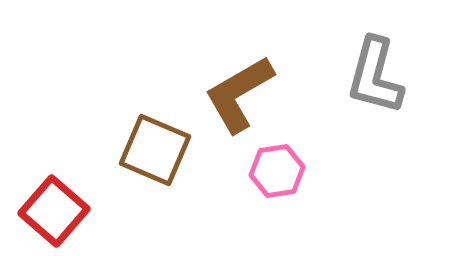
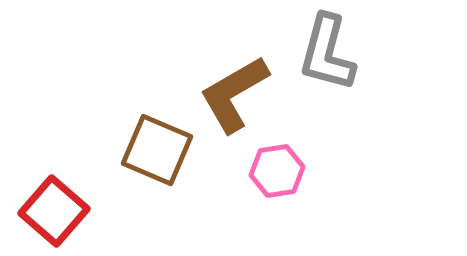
gray L-shape: moved 48 px left, 23 px up
brown L-shape: moved 5 px left
brown square: moved 2 px right
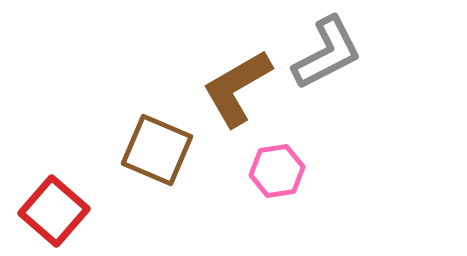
gray L-shape: rotated 132 degrees counterclockwise
brown L-shape: moved 3 px right, 6 px up
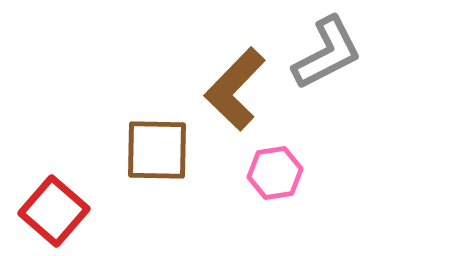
brown L-shape: moved 2 px left, 1 px down; rotated 16 degrees counterclockwise
brown square: rotated 22 degrees counterclockwise
pink hexagon: moved 2 px left, 2 px down
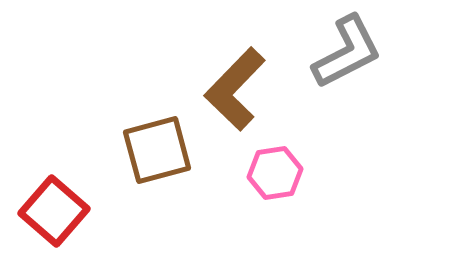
gray L-shape: moved 20 px right, 1 px up
brown square: rotated 16 degrees counterclockwise
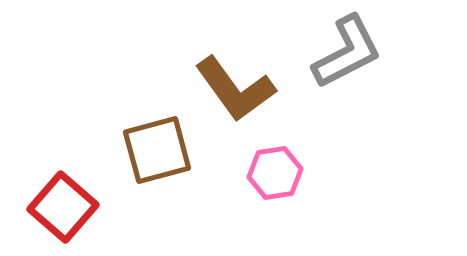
brown L-shape: rotated 80 degrees counterclockwise
red square: moved 9 px right, 4 px up
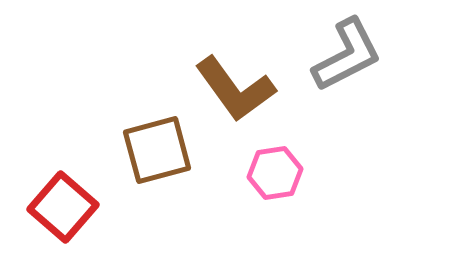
gray L-shape: moved 3 px down
